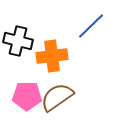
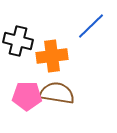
brown semicircle: moved 4 px up; rotated 44 degrees clockwise
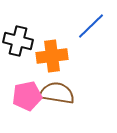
pink pentagon: rotated 12 degrees counterclockwise
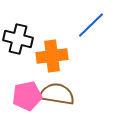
blue line: moved 1 px up
black cross: moved 2 px up
brown semicircle: moved 1 px down
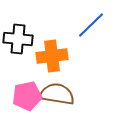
black cross: rotated 8 degrees counterclockwise
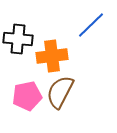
brown semicircle: moved 3 px right, 2 px up; rotated 72 degrees counterclockwise
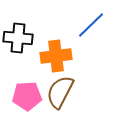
black cross: moved 1 px up
orange cross: moved 4 px right
pink pentagon: rotated 8 degrees clockwise
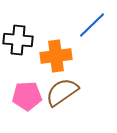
blue line: moved 1 px right
black cross: moved 2 px down
brown semicircle: moved 2 px right; rotated 28 degrees clockwise
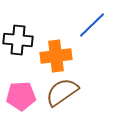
pink pentagon: moved 6 px left
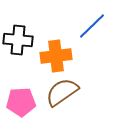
blue line: moved 1 px down
pink pentagon: moved 6 px down
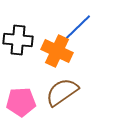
blue line: moved 14 px left, 1 px down
orange cross: moved 1 px right, 5 px up; rotated 32 degrees clockwise
